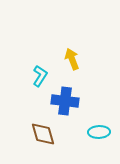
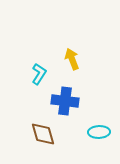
cyan L-shape: moved 1 px left, 2 px up
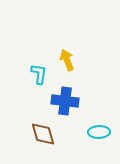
yellow arrow: moved 5 px left, 1 px down
cyan L-shape: rotated 25 degrees counterclockwise
